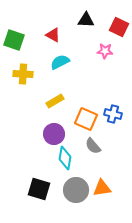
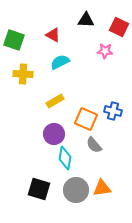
blue cross: moved 3 px up
gray semicircle: moved 1 px right, 1 px up
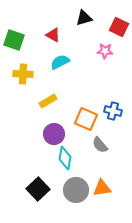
black triangle: moved 2 px left, 2 px up; rotated 18 degrees counterclockwise
yellow rectangle: moved 7 px left
gray semicircle: moved 6 px right
black square: moved 1 px left; rotated 30 degrees clockwise
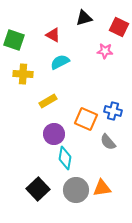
gray semicircle: moved 8 px right, 3 px up
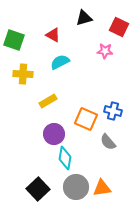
gray circle: moved 3 px up
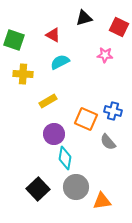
pink star: moved 4 px down
orange triangle: moved 13 px down
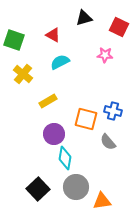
yellow cross: rotated 36 degrees clockwise
orange square: rotated 10 degrees counterclockwise
